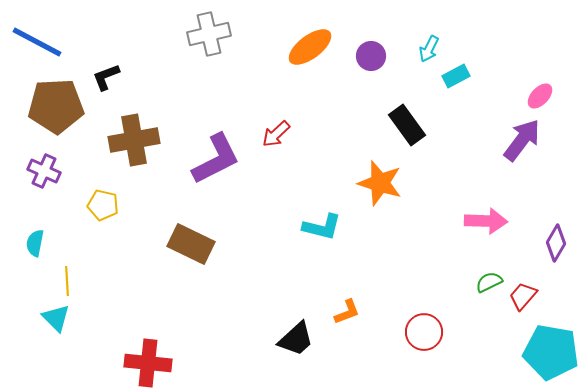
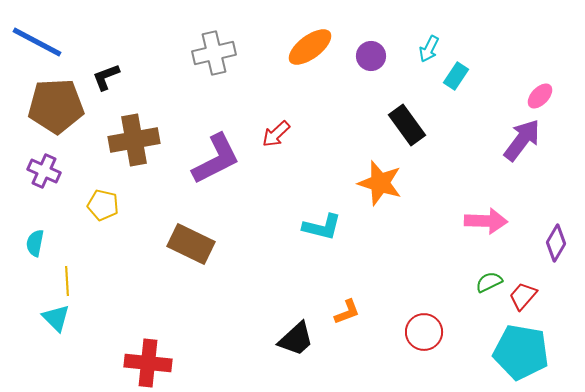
gray cross: moved 5 px right, 19 px down
cyan rectangle: rotated 28 degrees counterclockwise
cyan pentagon: moved 30 px left
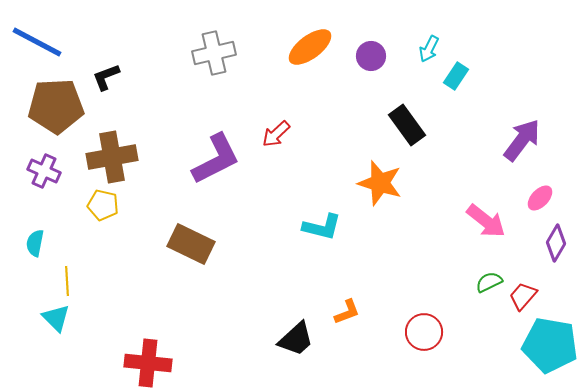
pink ellipse: moved 102 px down
brown cross: moved 22 px left, 17 px down
pink arrow: rotated 36 degrees clockwise
cyan pentagon: moved 29 px right, 7 px up
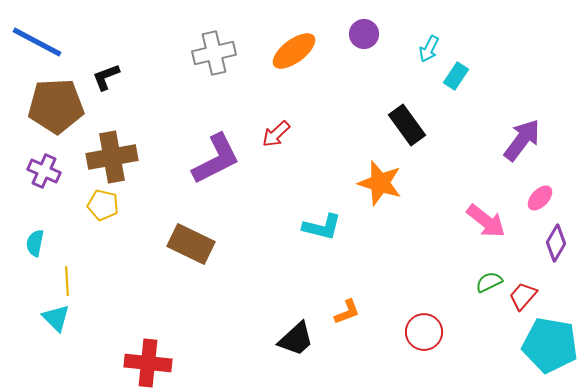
orange ellipse: moved 16 px left, 4 px down
purple circle: moved 7 px left, 22 px up
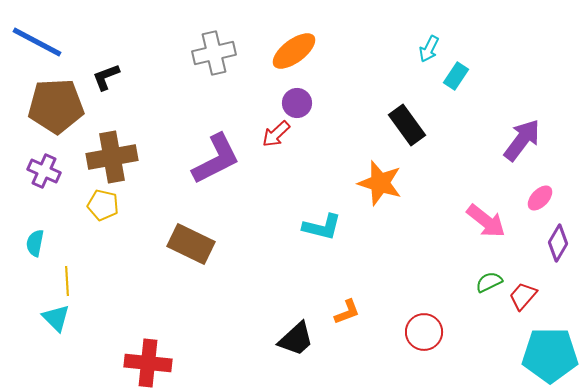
purple circle: moved 67 px left, 69 px down
purple diamond: moved 2 px right
cyan pentagon: moved 10 px down; rotated 10 degrees counterclockwise
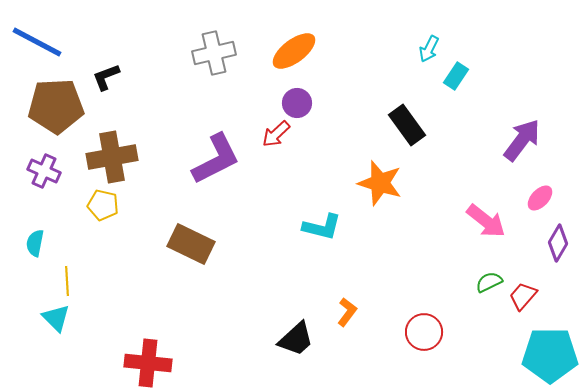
orange L-shape: rotated 32 degrees counterclockwise
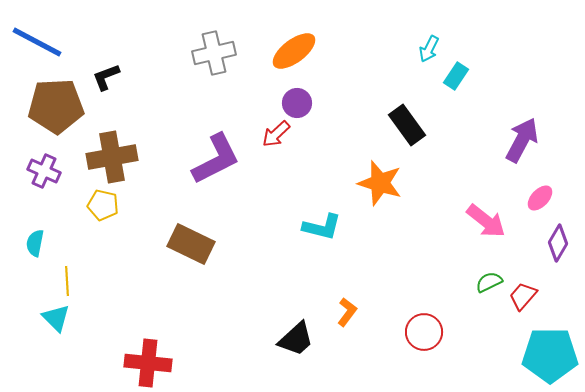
purple arrow: rotated 9 degrees counterclockwise
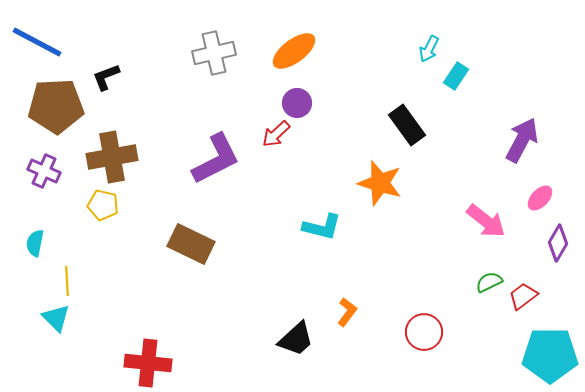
red trapezoid: rotated 12 degrees clockwise
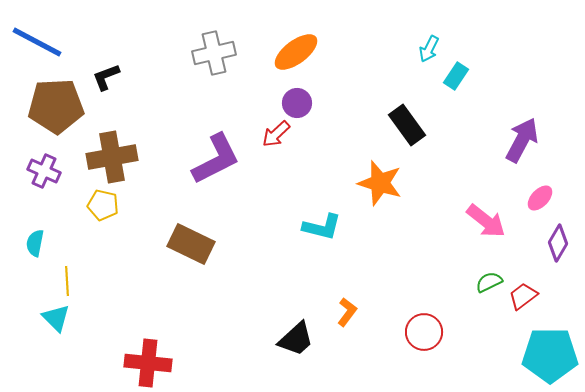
orange ellipse: moved 2 px right, 1 px down
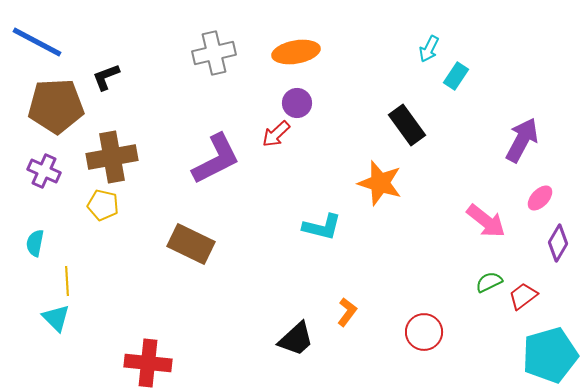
orange ellipse: rotated 27 degrees clockwise
cyan pentagon: rotated 16 degrees counterclockwise
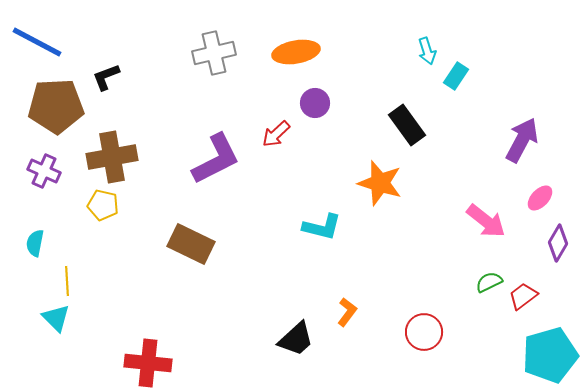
cyan arrow: moved 2 px left, 2 px down; rotated 44 degrees counterclockwise
purple circle: moved 18 px right
